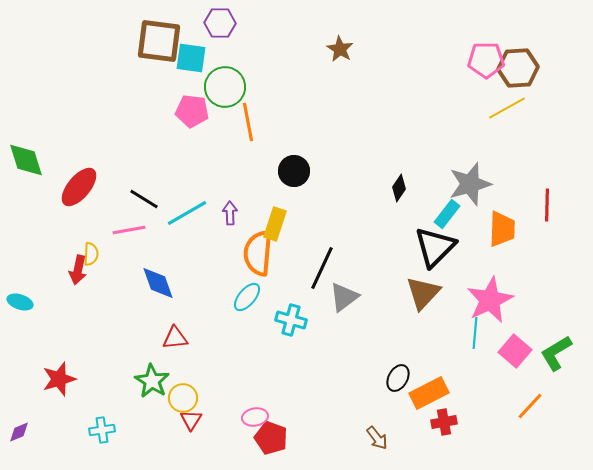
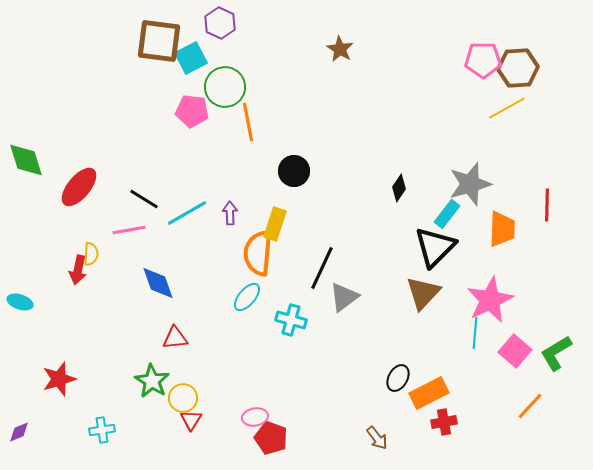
purple hexagon at (220, 23): rotated 24 degrees clockwise
cyan square at (191, 58): rotated 36 degrees counterclockwise
pink pentagon at (486, 60): moved 3 px left
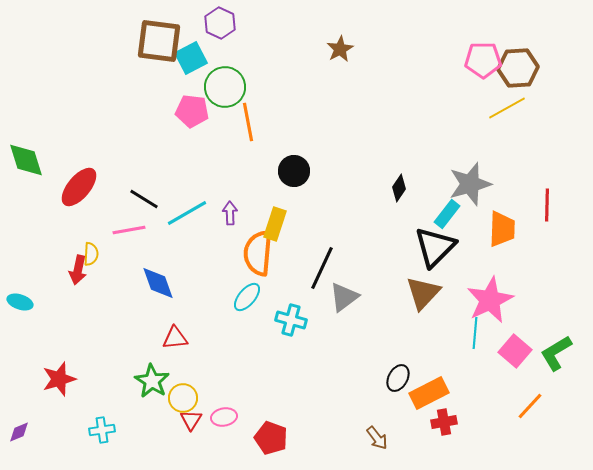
brown star at (340, 49): rotated 12 degrees clockwise
pink ellipse at (255, 417): moved 31 px left
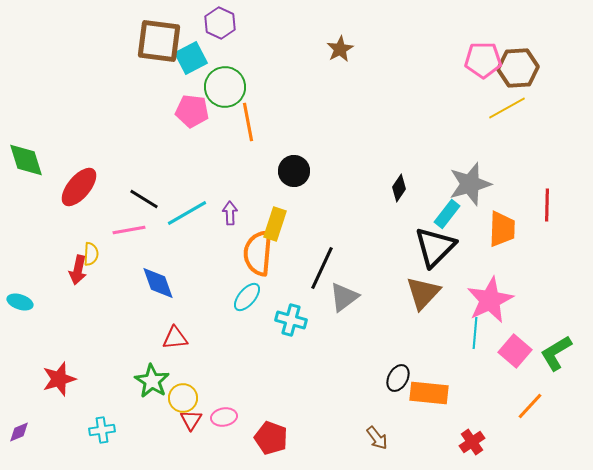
orange rectangle at (429, 393): rotated 33 degrees clockwise
red cross at (444, 422): moved 28 px right, 20 px down; rotated 25 degrees counterclockwise
